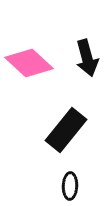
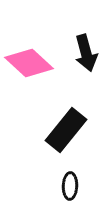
black arrow: moved 1 px left, 5 px up
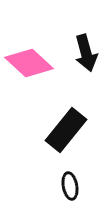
black ellipse: rotated 12 degrees counterclockwise
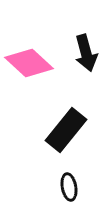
black ellipse: moved 1 px left, 1 px down
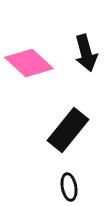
black rectangle: moved 2 px right
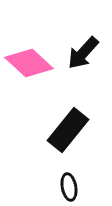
black arrow: moved 3 px left; rotated 57 degrees clockwise
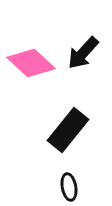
pink diamond: moved 2 px right
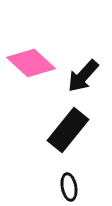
black arrow: moved 23 px down
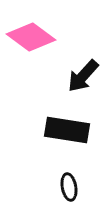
pink diamond: moved 26 px up; rotated 6 degrees counterclockwise
black rectangle: moved 1 px left; rotated 60 degrees clockwise
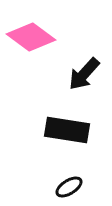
black arrow: moved 1 px right, 2 px up
black ellipse: rotated 68 degrees clockwise
